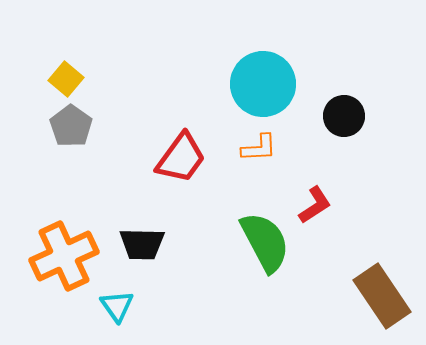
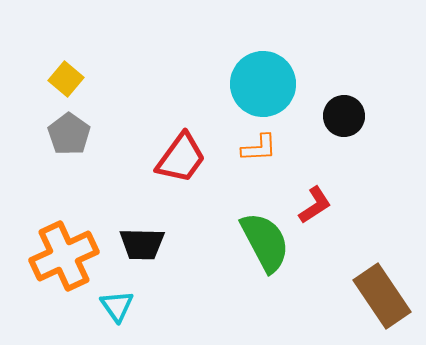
gray pentagon: moved 2 px left, 8 px down
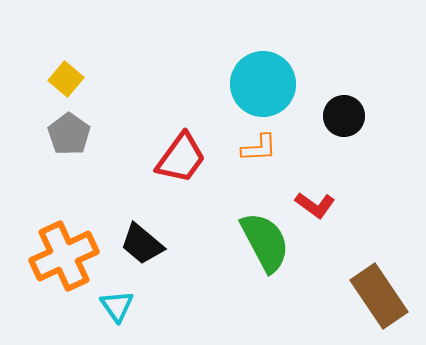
red L-shape: rotated 69 degrees clockwise
black trapezoid: rotated 39 degrees clockwise
brown rectangle: moved 3 px left
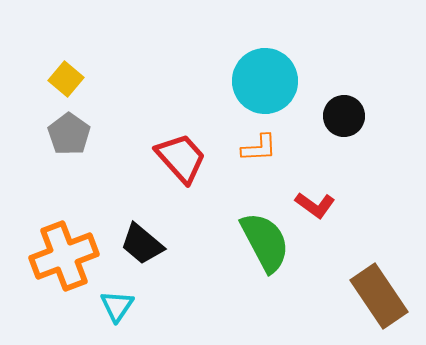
cyan circle: moved 2 px right, 3 px up
red trapezoid: rotated 78 degrees counterclockwise
orange cross: rotated 4 degrees clockwise
cyan triangle: rotated 9 degrees clockwise
